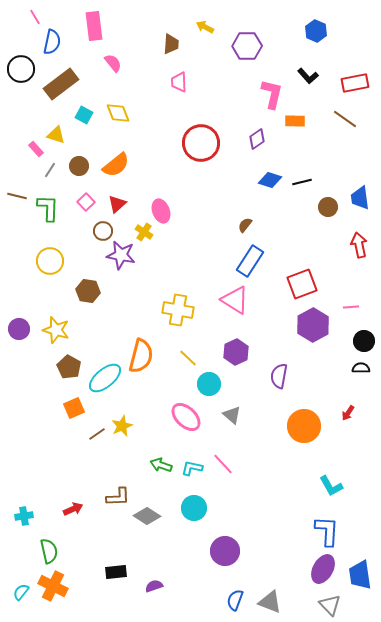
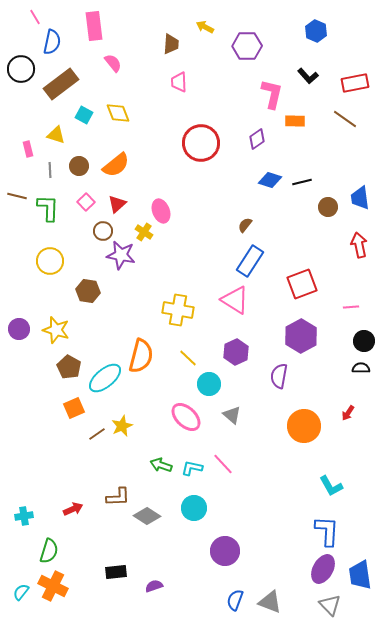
pink rectangle at (36, 149): moved 8 px left; rotated 28 degrees clockwise
gray line at (50, 170): rotated 35 degrees counterclockwise
purple hexagon at (313, 325): moved 12 px left, 11 px down
green semicircle at (49, 551): rotated 30 degrees clockwise
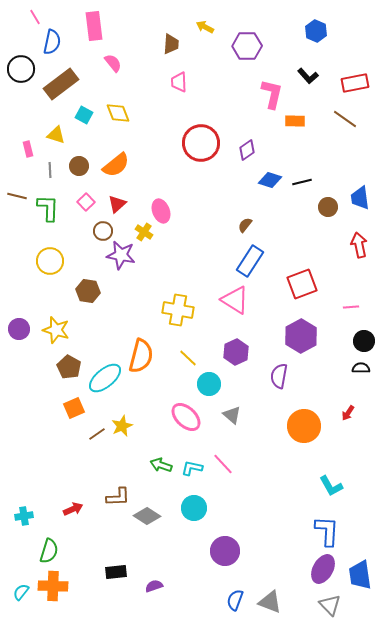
purple diamond at (257, 139): moved 10 px left, 11 px down
orange cross at (53, 586): rotated 24 degrees counterclockwise
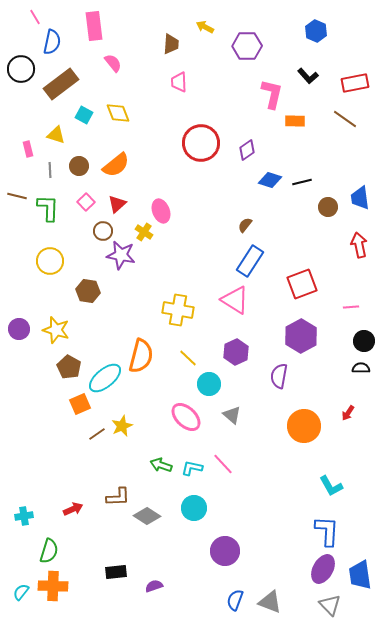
orange square at (74, 408): moved 6 px right, 4 px up
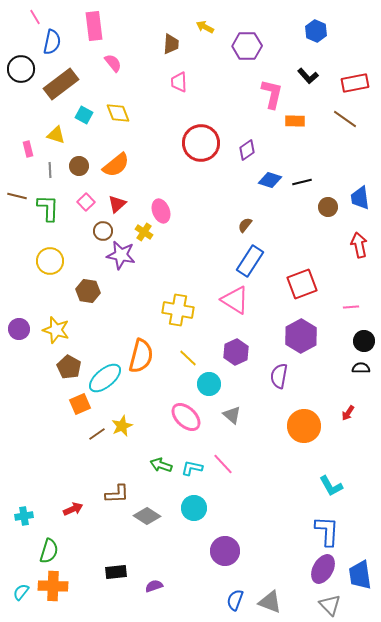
brown L-shape at (118, 497): moved 1 px left, 3 px up
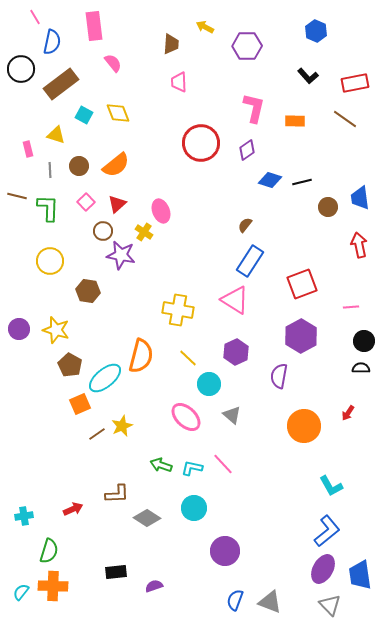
pink L-shape at (272, 94): moved 18 px left, 14 px down
brown pentagon at (69, 367): moved 1 px right, 2 px up
gray diamond at (147, 516): moved 2 px down
blue L-shape at (327, 531): rotated 48 degrees clockwise
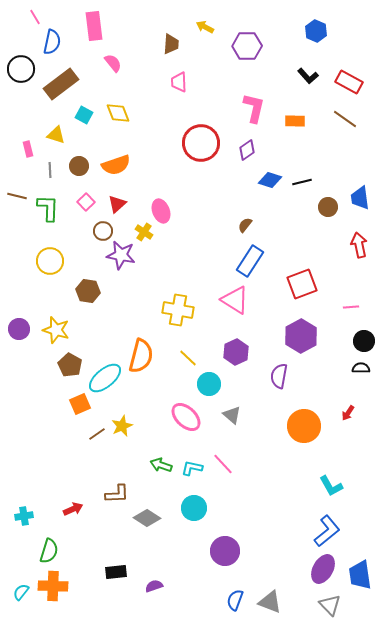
red rectangle at (355, 83): moved 6 px left, 1 px up; rotated 40 degrees clockwise
orange semicircle at (116, 165): rotated 20 degrees clockwise
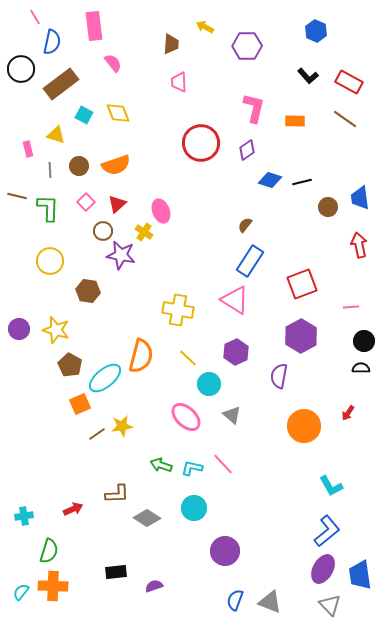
yellow star at (122, 426): rotated 15 degrees clockwise
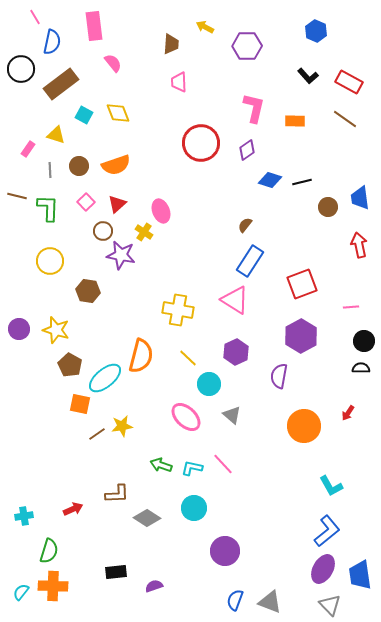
pink rectangle at (28, 149): rotated 49 degrees clockwise
orange square at (80, 404): rotated 35 degrees clockwise
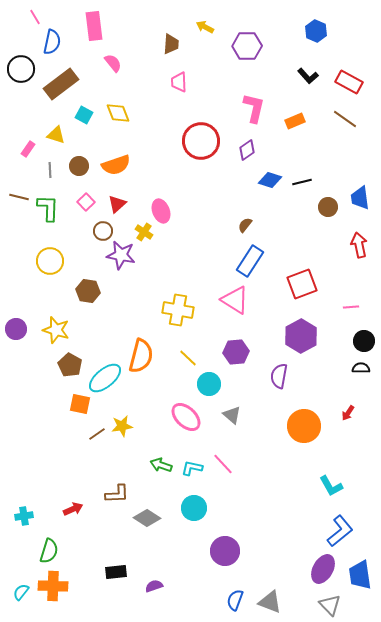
orange rectangle at (295, 121): rotated 24 degrees counterclockwise
red circle at (201, 143): moved 2 px up
brown line at (17, 196): moved 2 px right, 1 px down
purple circle at (19, 329): moved 3 px left
purple hexagon at (236, 352): rotated 20 degrees clockwise
blue L-shape at (327, 531): moved 13 px right
